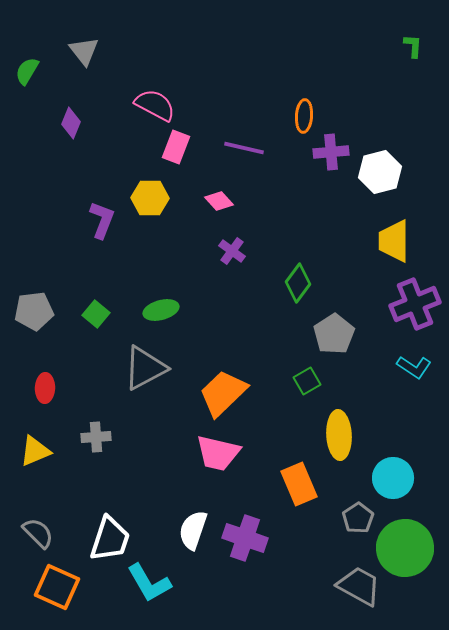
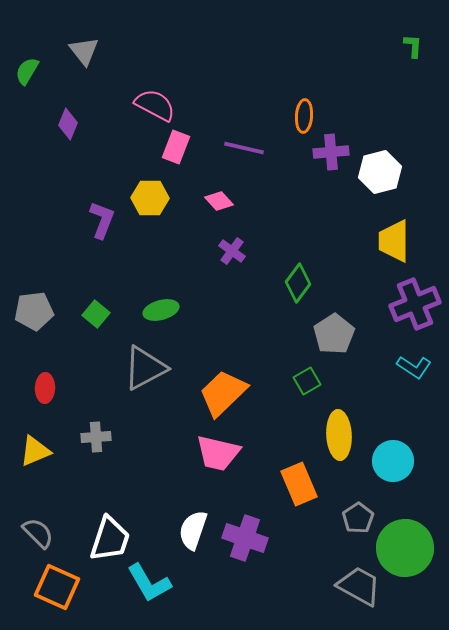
purple diamond at (71, 123): moved 3 px left, 1 px down
cyan circle at (393, 478): moved 17 px up
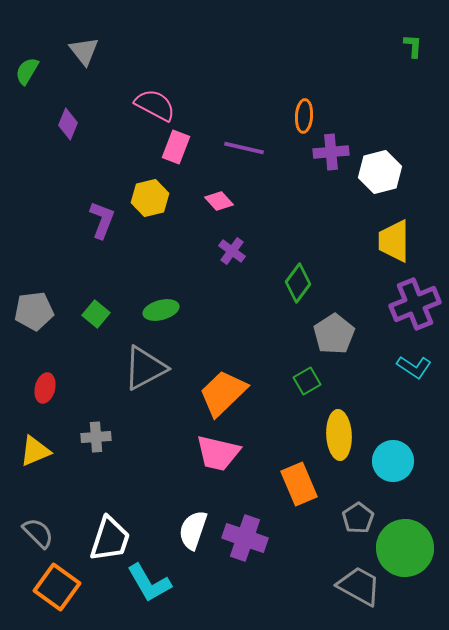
yellow hexagon at (150, 198): rotated 15 degrees counterclockwise
red ellipse at (45, 388): rotated 12 degrees clockwise
orange square at (57, 587): rotated 12 degrees clockwise
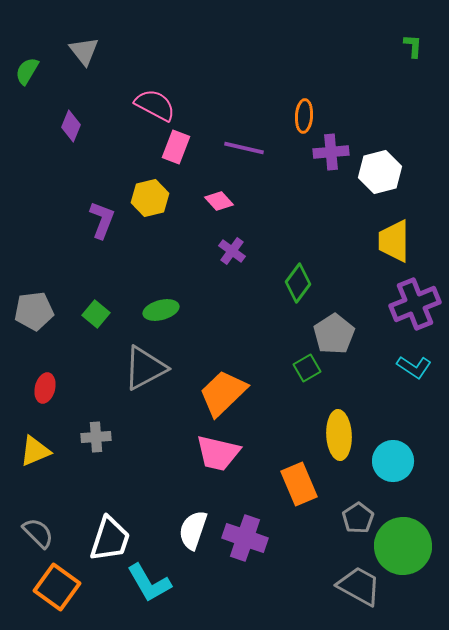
purple diamond at (68, 124): moved 3 px right, 2 px down
green square at (307, 381): moved 13 px up
green circle at (405, 548): moved 2 px left, 2 px up
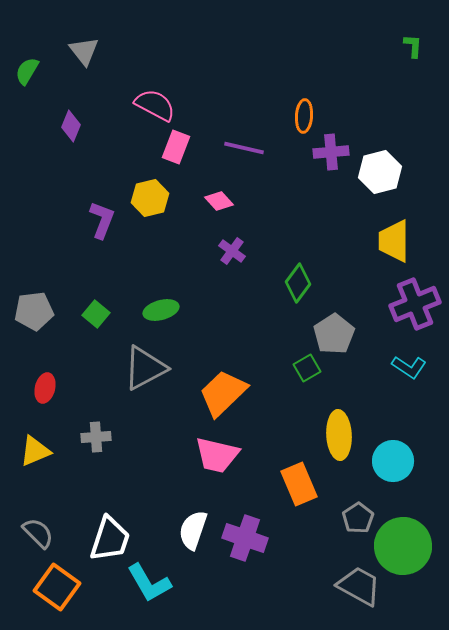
cyan L-shape at (414, 367): moved 5 px left
pink trapezoid at (218, 453): moved 1 px left, 2 px down
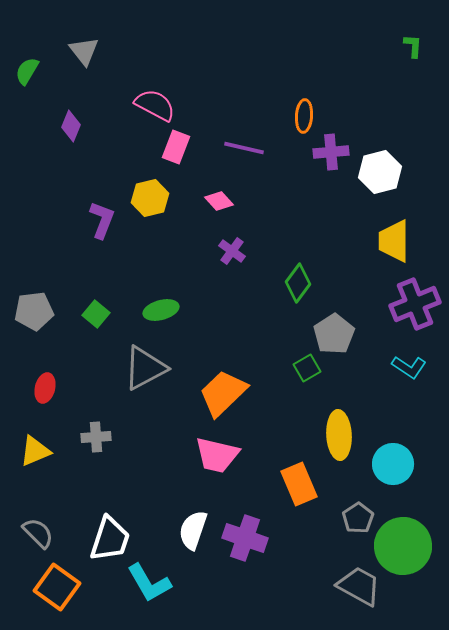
cyan circle at (393, 461): moved 3 px down
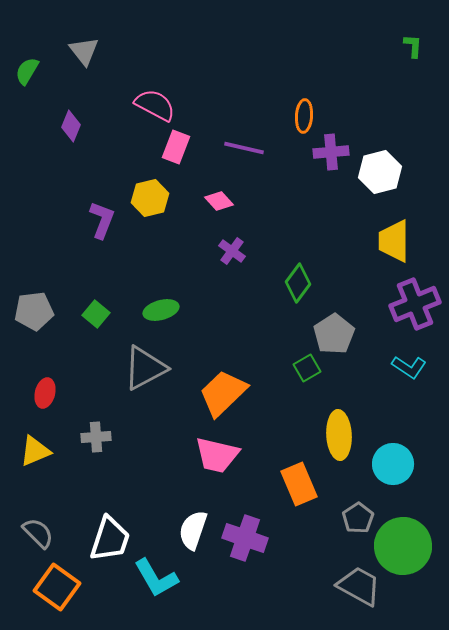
red ellipse at (45, 388): moved 5 px down
cyan L-shape at (149, 583): moved 7 px right, 5 px up
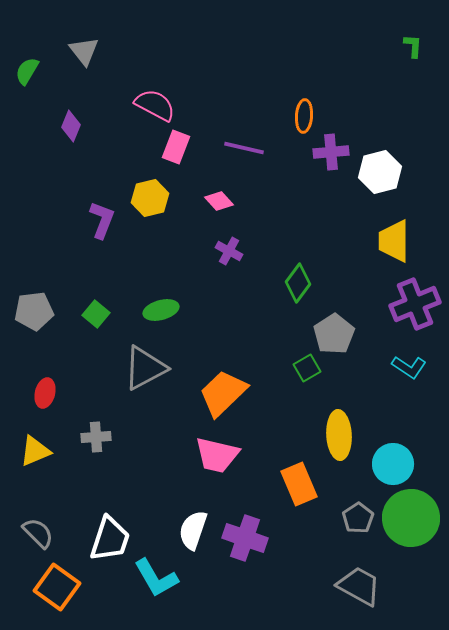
purple cross at (232, 251): moved 3 px left; rotated 8 degrees counterclockwise
green circle at (403, 546): moved 8 px right, 28 px up
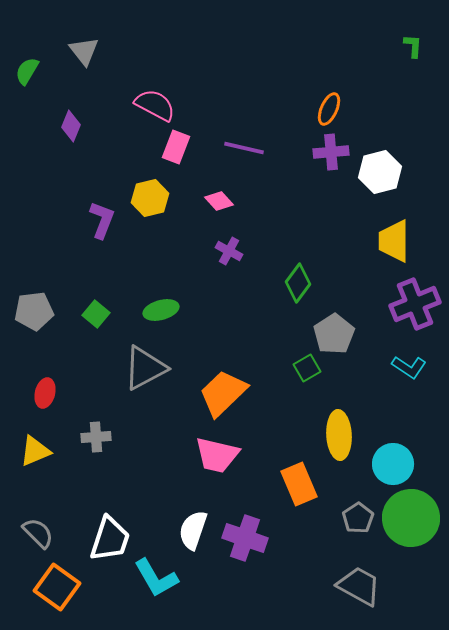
orange ellipse at (304, 116): moved 25 px right, 7 px up; rotated 20 degrees clockwise
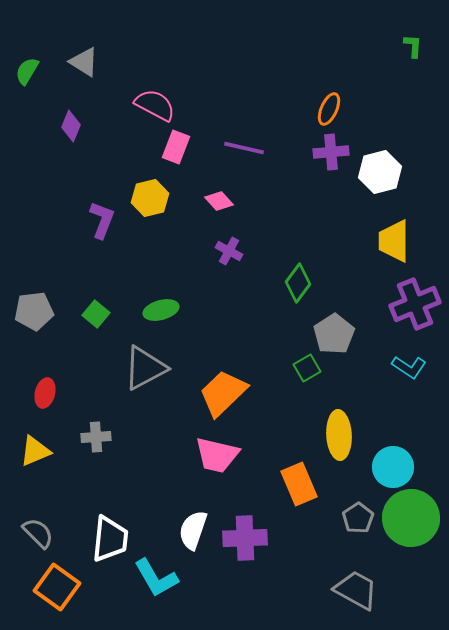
gray triangle at (84, 51): moved 11 px down; rotated 20 degrees counterclockwise
cyan circle at (393, 464): moved 3 px down
purple cross at (245, 538): rotated 21 degrees counterclockwise
white trapezoid at (110, 539): rotated 12 degrees counterclockwise
gray trapezoid at (359, 586): moved 3 px left, 4 px down
